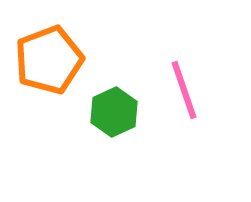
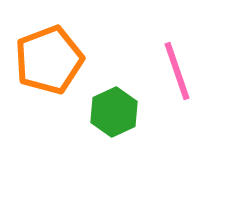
pink line: moved 7 px left, 19 px up
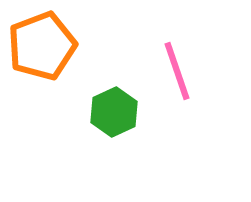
orange pentagon: moved 7 px left, 14 px up
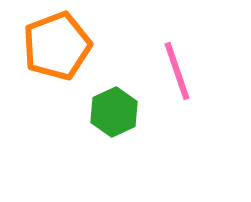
orange pentagon: moved 15 px right
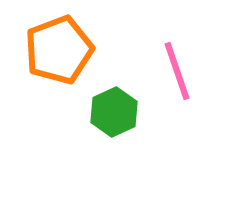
orange pentagon: moved 2 px right, 4 px down
